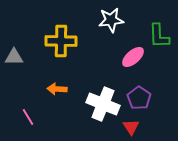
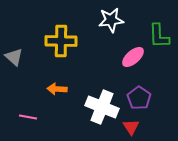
gray triangle: rotated 42 degrees clockwise
white cross: moved 1 px left, 3 px down
pink line: rotated 48 degrees counterclockwise
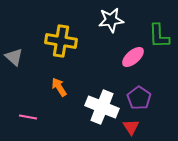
yellow cross: rotated 8 degrees clockwise
orange arrow: moved 2 px right, 2 px up; rotated 54 degrees clockwise
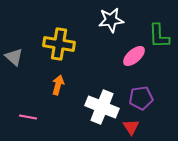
yellow cross: moved 2 px left, 3 px down
pink ellipse: moved 1 px right, 1 px up
orange arrow: moved 1 px left, 2 px up; rotated 48 degrees clockwise
purple pentagon: moved 2 px right; rotated 30 degrees clockwise
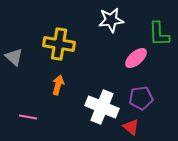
green L-shape: moved 2 px up
pink ellipse: moved 2 px right, 2 px down
red triangle: rotated 18 degrees counterclockwise
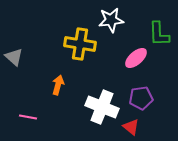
yellow cross: moved 21 px right
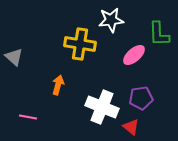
pink ellipse: moved 2 px left, 3 px up
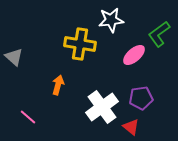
green L-shape: rotated 56 degrees clockwise
white cross: rotated 32 degrees clockwise
pink line: rotated 30 degrees clockwise
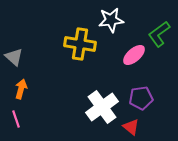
orange arrow: moved 37 px left, 4 px down
pink line: moved 12 px left, 2 px down; rotated 30 degrees clockwise
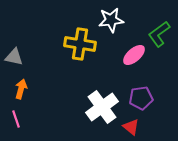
gray triangle: rotated 30 degrees counterclockwise
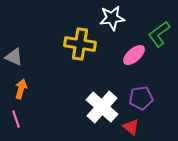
white star: moved 1 px right, 2 px up
gray triangle: rotated 12 degrees clockwise
white cross: rotated 12 degrees counterclockwise
